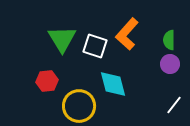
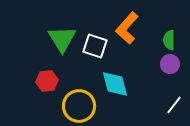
orange L-shape: moved 6 px up
cyan diamond: moved 2 px right
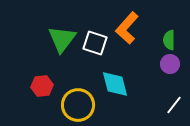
green triangle: rotated 8 degrees clockwise
white square: moved 3 px up
red hexagon: moved 5 px left, 5 px down
yellow circle: moved 1 px left, 1 px up
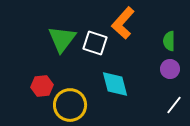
orange L-shape: moved 4 px left, 5 px up
green semicircle: moved 1 px down
purple circle: moved 5 px down
yellow circle: moved 8 px left
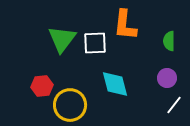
orange L-shape: moved 2 px right, 2 px down; rotated 36 degrees counterclockwise
white square: rotated 20 degrees counterclockwise
purple circle: moved 3 px left, 9 px down
